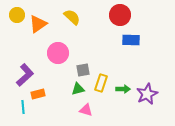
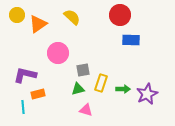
purple L-shape: rotated 125 degrees counterclockwise
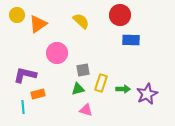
yellow semicircle: moved 9 px right, 4 px down
pink circle: moved 1 px left
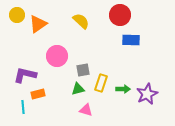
pink circle: moved 3 px down
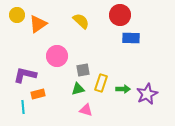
blue rectangle: moved 2 px up
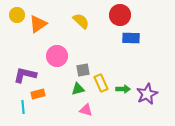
yellow rectangle: rotated 42 degrees counterclockwise
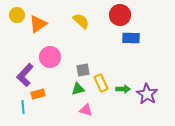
pink circle: moved 7 px left, 1 px down
purple L-shape: rotated 60 degrees counterclockwise
purple star: rotated 15 degrees counterclockwise
